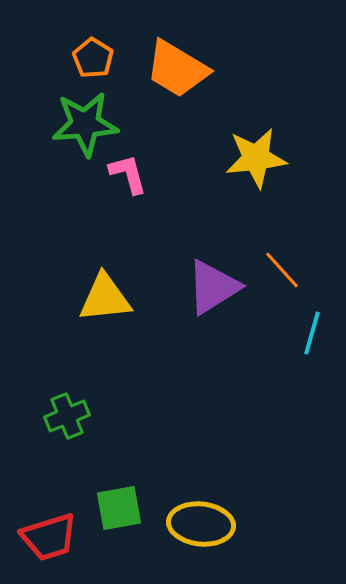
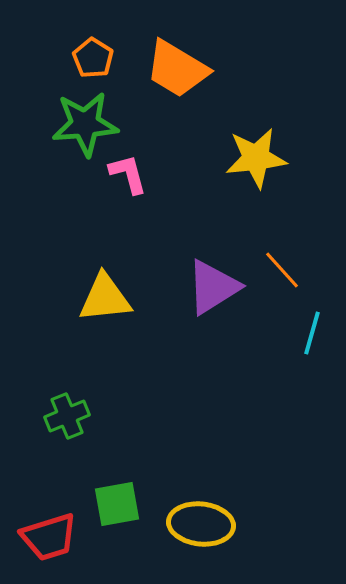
green square: moved 2 px left, 4 px up
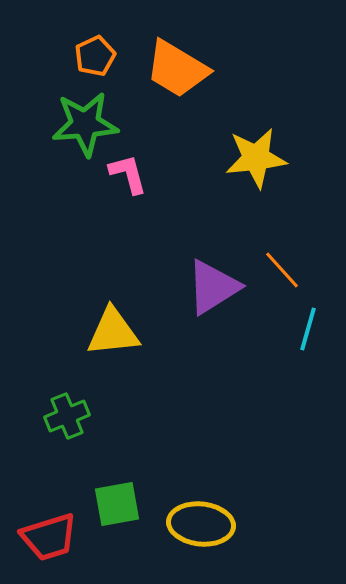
orange pentagon: moved 2 px right, 2 px up; rotated 15 degrees clockwise
yellow triangle: moved 8 px right, 34 px down
cyan line: moved 4 px left, 4 px up
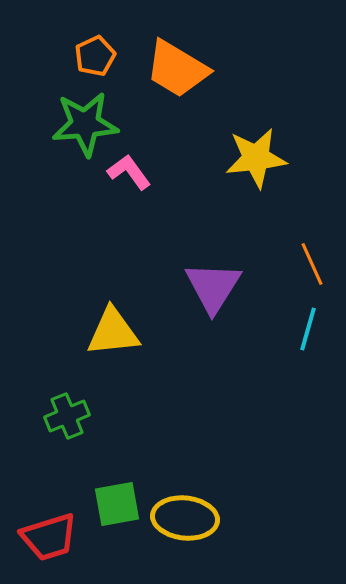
pink L-shape: moved 1 px right, 2 px up; rotated 21 degrees counterclockwise
orange line: moved 30 px right, 6 px up; rotated 18 degrees clockwise
purple triangle: rotated 26 degrees counterclockwise
yellow ellipse: moved 16 px left, 6 px up
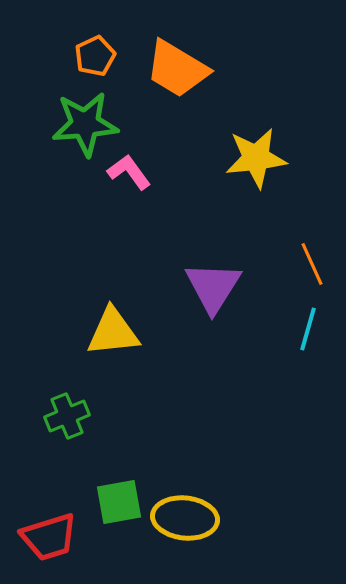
green square: moved 2 px right, 2 px up
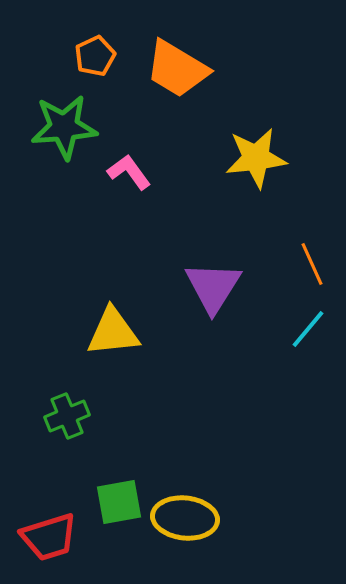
green star: moved 21 px left, 3 px down
cyan line: rotated 24 degrees clockwise
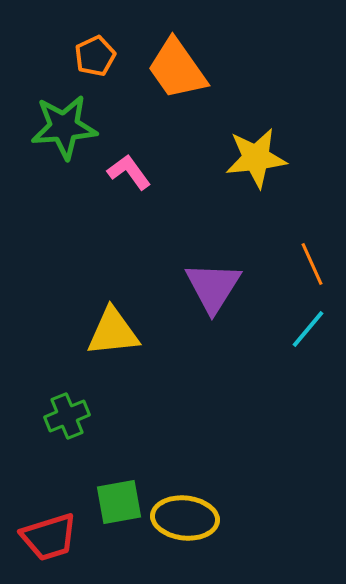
orange trapezoid: rotated 24 degrees clockwise
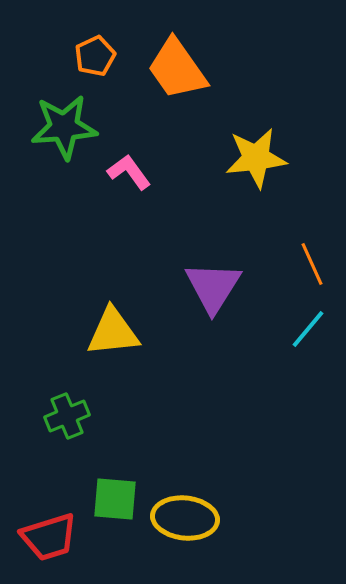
green square: moved 4 px left, 3 px up; rotated 15 degrees clockwise
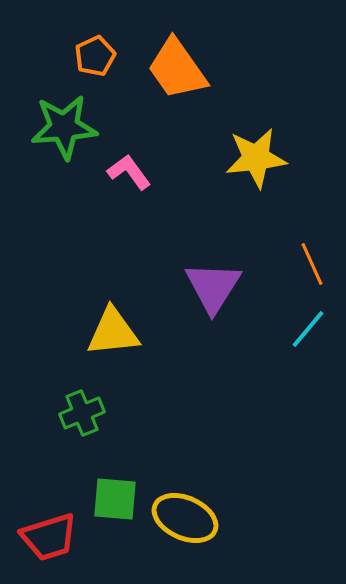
green cross: moved 15 px right, 3 px up
yellow ellipse: rotated 18 degrees clockwise
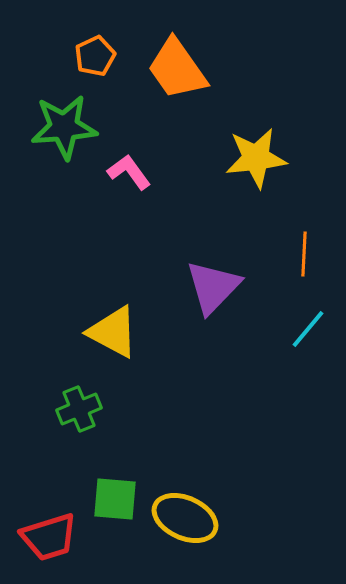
orange line: moved 8 px left, 10 px up; rotated 27 degrees clockwise
purple triangle: rotated 12 degrees clockwise
yellow triangle: rotated 34 degrees clockwise
green cross: moved 3 px left, 4 px up
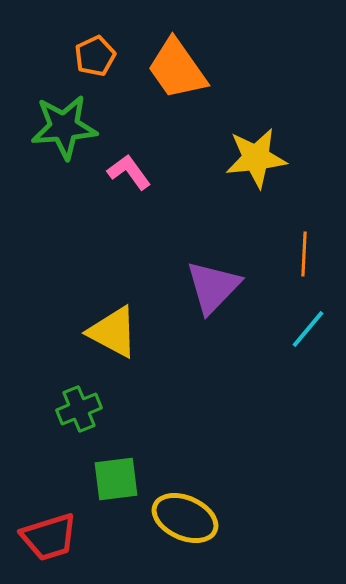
green square: moved 1 px right, 20 px up; rotated 12 degrees counterclockwise
